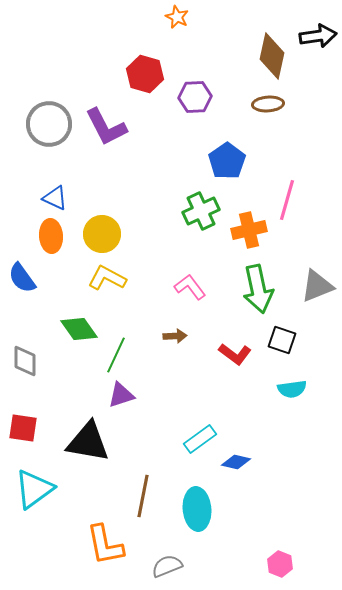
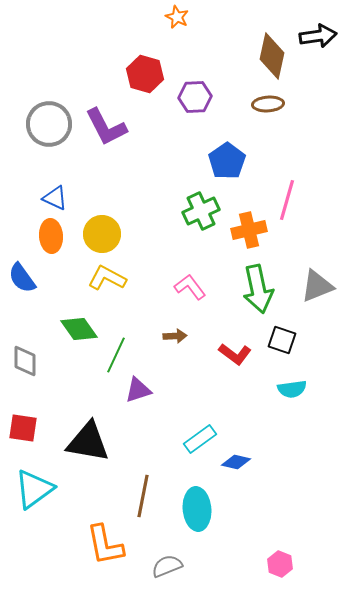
purple triangle: moved 17 px right, 5 px up
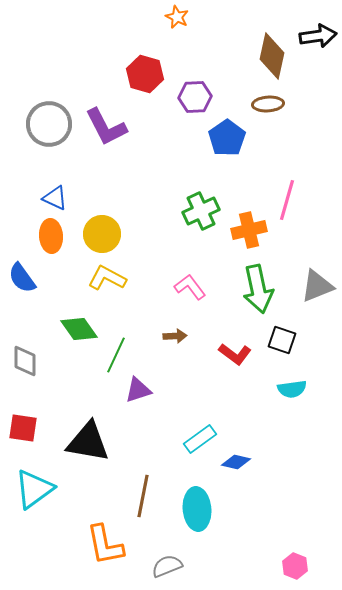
blue pentagon: moved 23 px up
pink hexagon: moved 15 px right, 2 px down
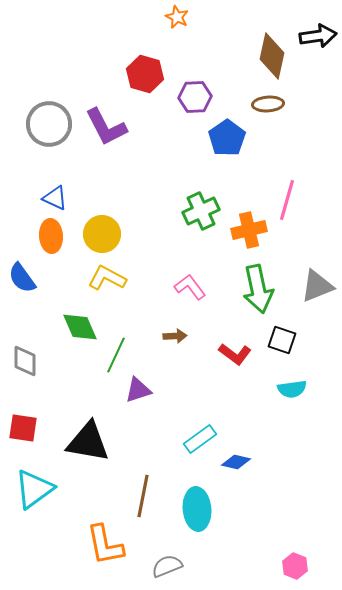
green diamond: moved 1 px right, 2 px up; rotated 12 degrees clockwise
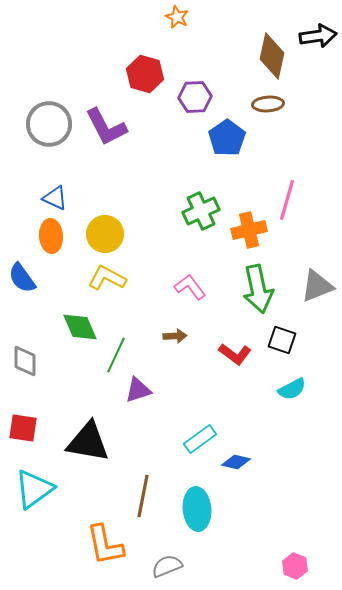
yellow circle: moved 3 px right
cyan semicircle: rotated 20 degrees counterclockwise
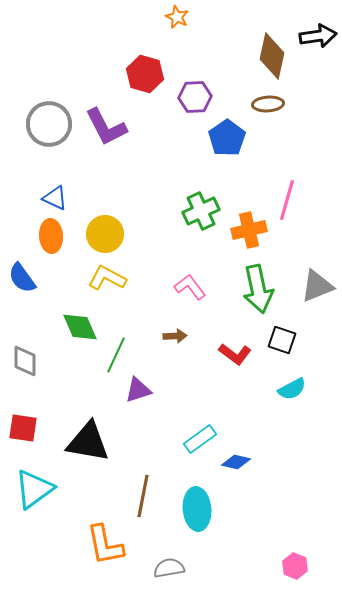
gray semicircle: moved 2 px right, 2 px down; rotated 12 degrees clockwise
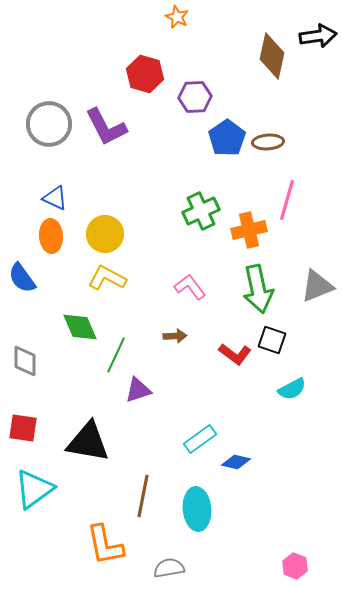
brown ellipse: moved 38 px down
black square: moved 10 px left
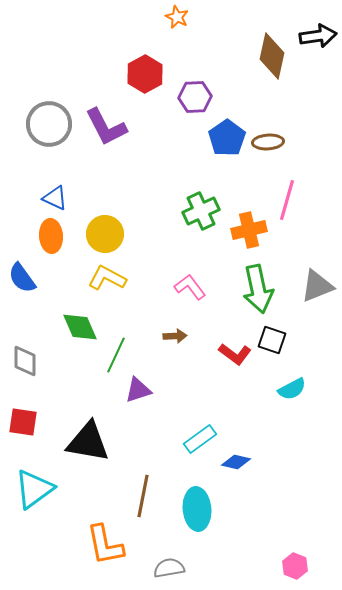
red hexagon: rotated 15 degrees clockwise
red square: moved 6 px up
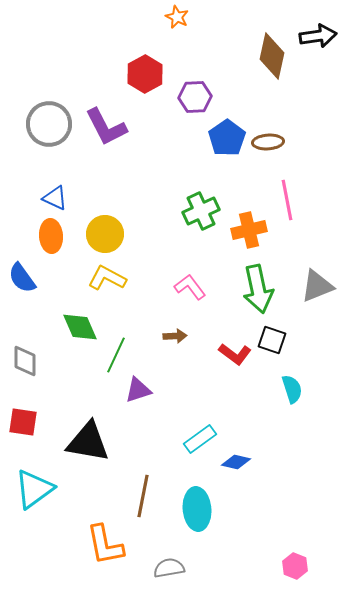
pink line: rotated 27 degrees counterclockwise
cyan semicircle: rotated 80 degrees counterclockwise
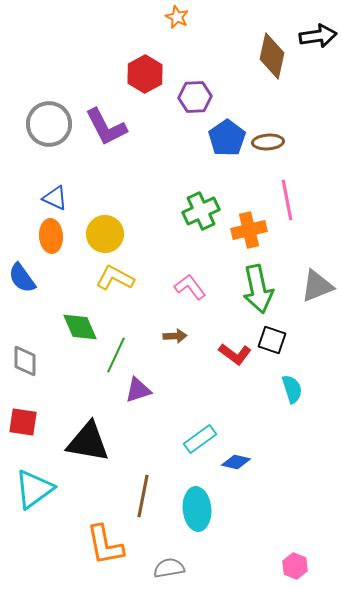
yellow L-shape: moved 8 px right
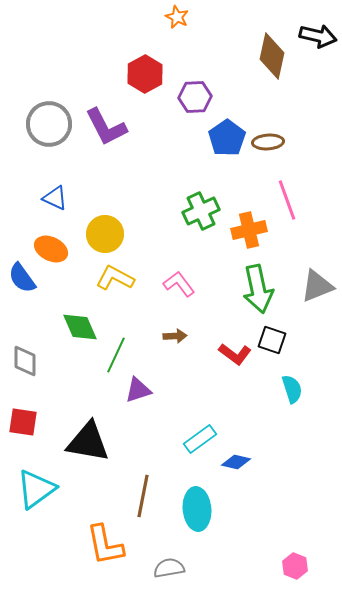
black arrow: rotated 21 degrees clockwise
pink line: rotated 9 degrees counterclockwise
orange ellipse: moved 13 px down; rotated 60 degrees counterclockwise
pink L-shape: moved 11 px left, 3 px up
cyan triangle: moved 2 px right
